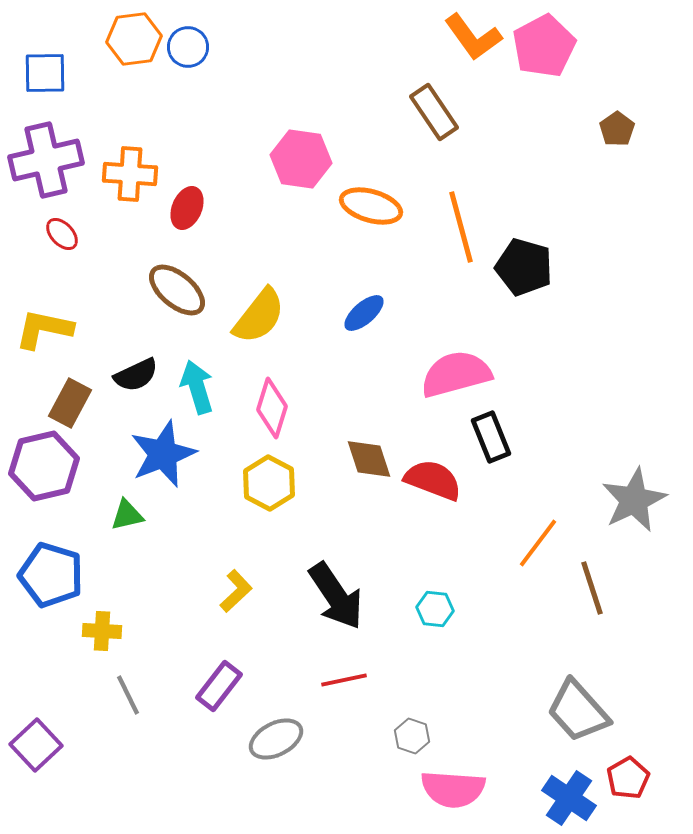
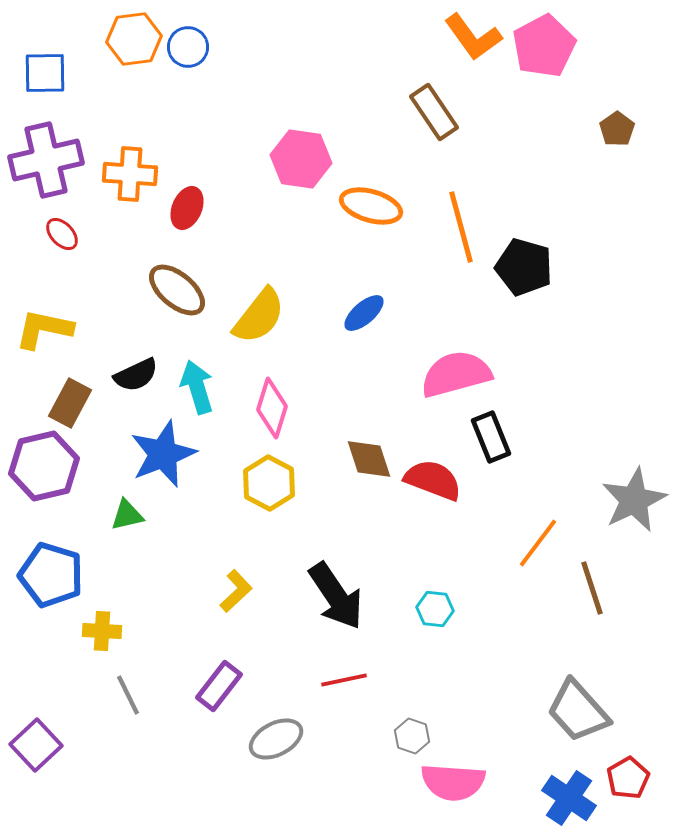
pink semicircle at (453, 789): moved 7 px up
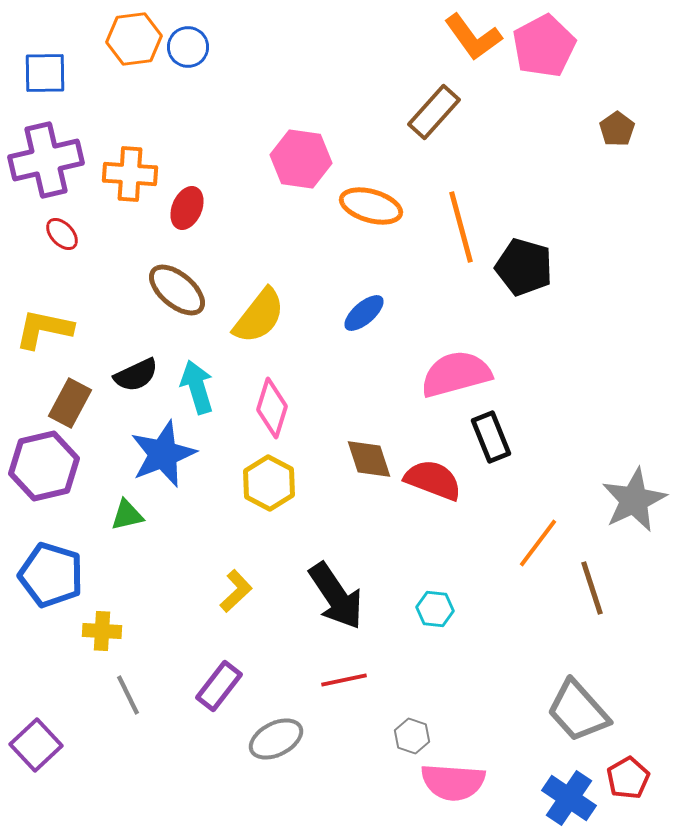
brown rectangle at (434, 112): rotated 76 degrees clockwise
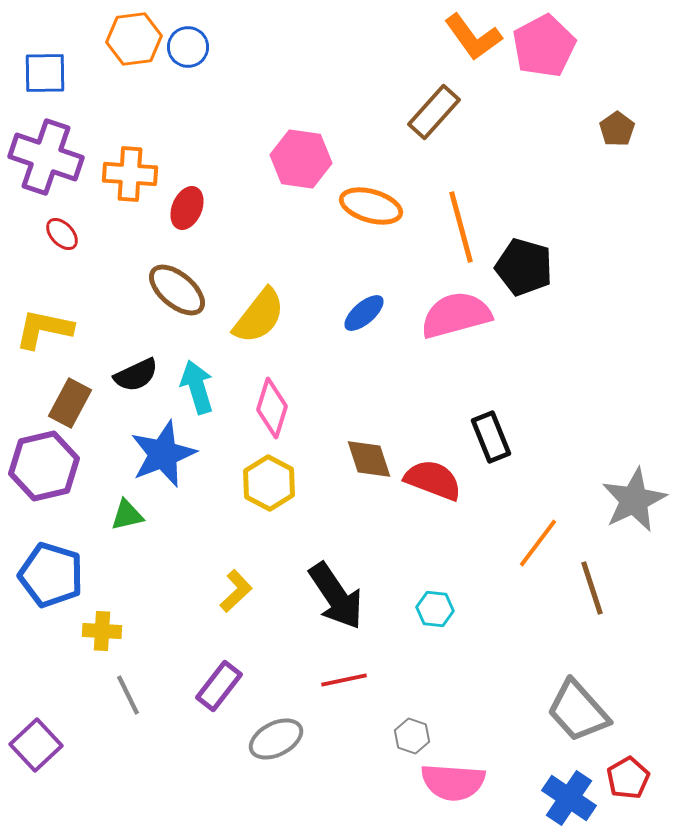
purple cross at (46, 160): moved 3 px up; rotated 32 degrees clockwise
pink semicircle at (456, 374): moved 59 px up
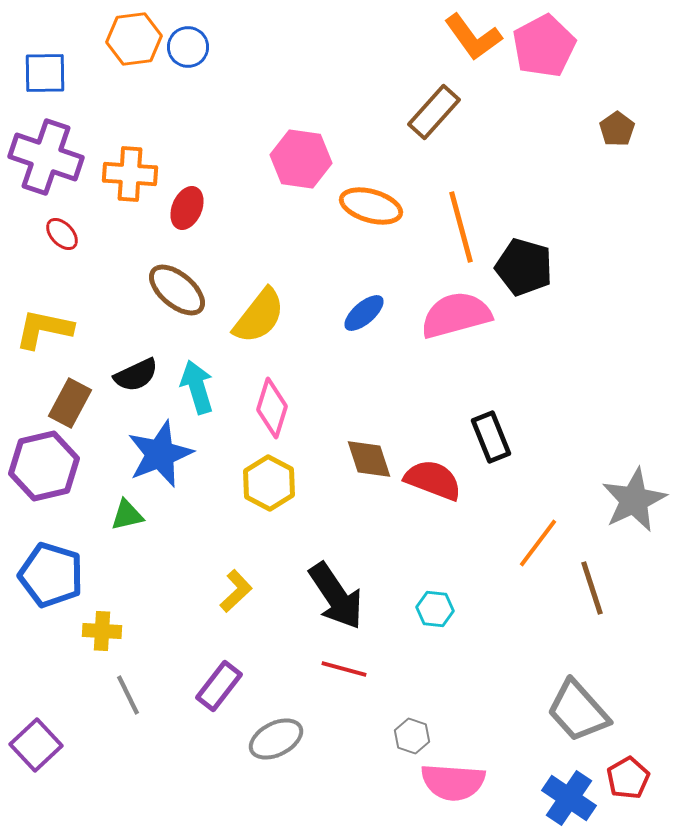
blue star at (163, 454): moved 3 px left
red line at (344, 680): moved 11 px up; rotated 27 degrees clockwise
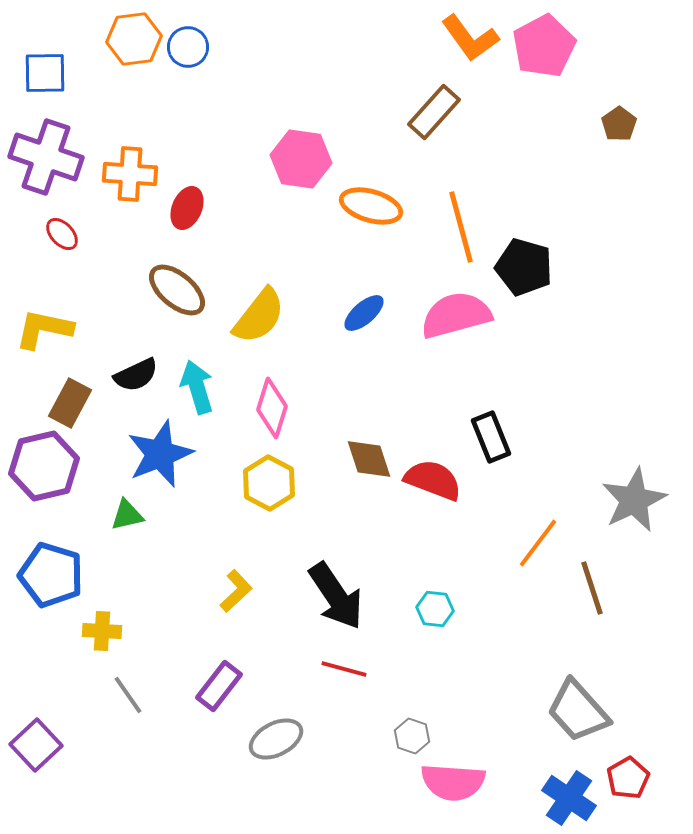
orange L-shape at (473, 37): moved 3 px left, 1 px down
brown pentagon at (617, 129): moved 2 px right, 5 px up
gray line at (128, 695): rotated 9 degrees counterclockwise
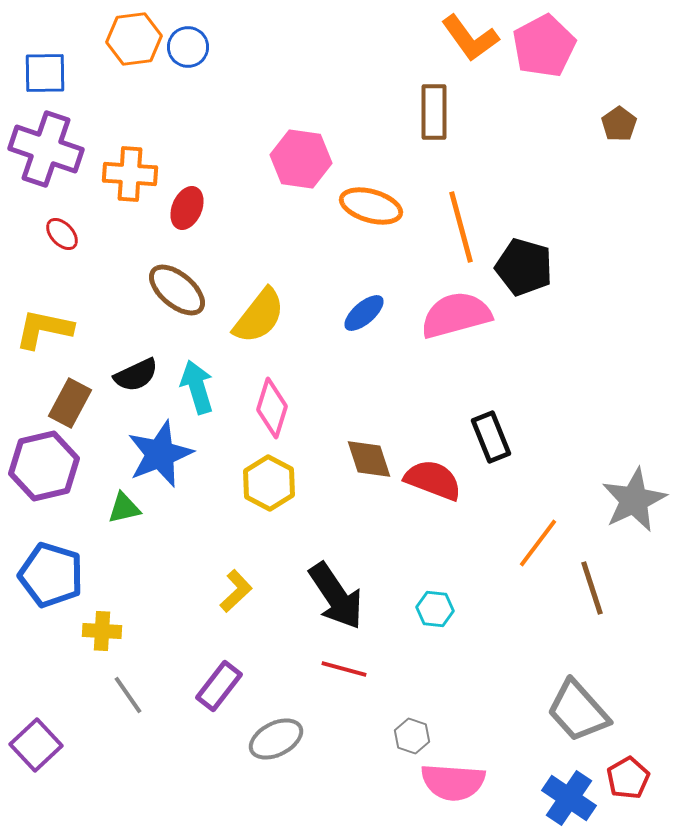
brown rectangle at (434, 112): rotated 42 degrees counterclockwise
purple cross at (46, 157): moved 8 px up
green triangle at (127, 515): moved 3 px left, 7 px up
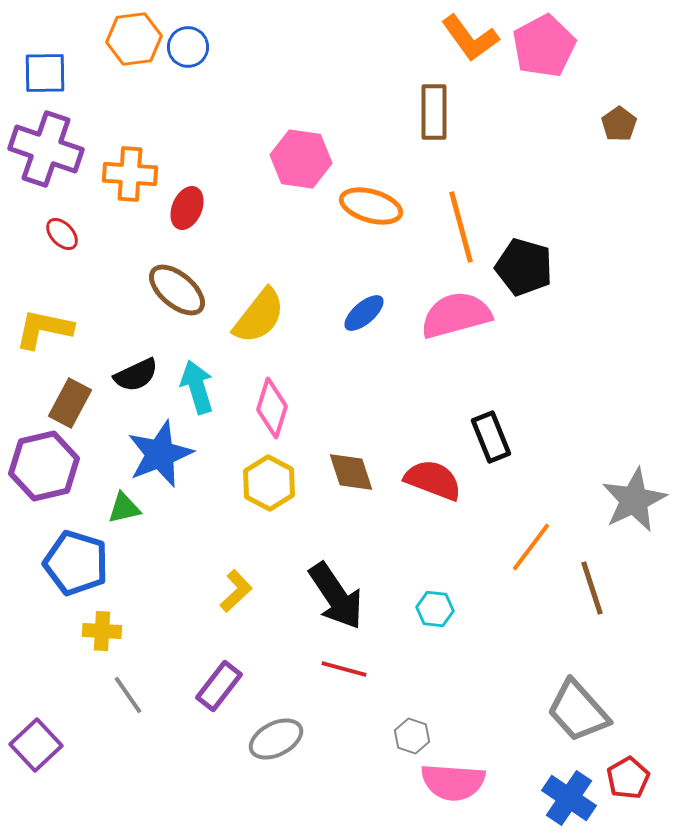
brown diamond at (369, 459): moved 18 px left, 13 px down
orange line at (538, 543): moved 7 px left, 4 px down
blue pentagon at (51, 575): moved 25 px right, 12 px up
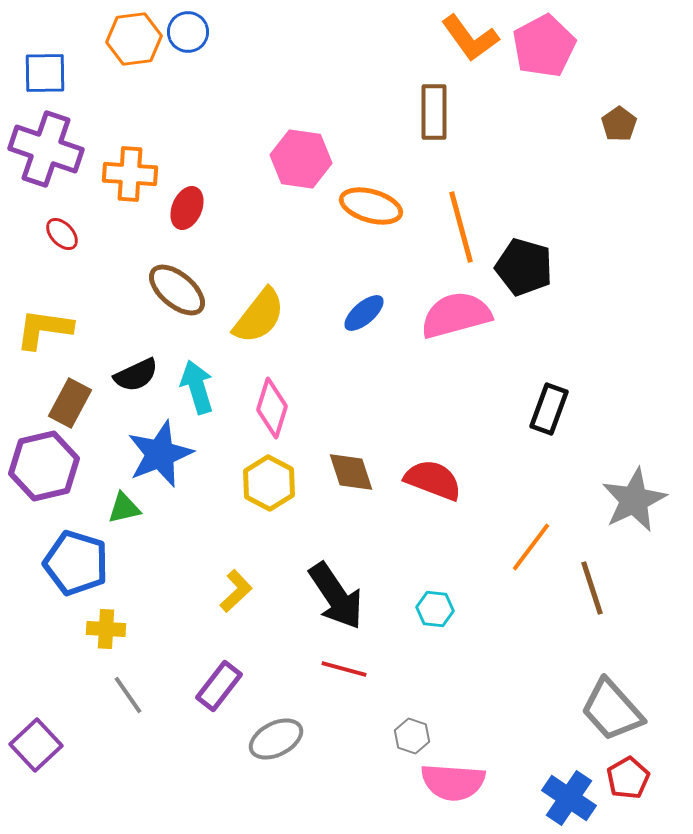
blue circle at (188, 47): moved 15 px up
yellow L-shape at (44, 329): rotated 4 degrees counterclockwise
black rectangle at (491, 437): moved 58 px right, 28 px up; rotated 42 degrees clockwise
yellow cross at (102, 631): moved 4 px right, 2 px up
gray trapezoid at (578, 711): moved 34 px right, 1 px up
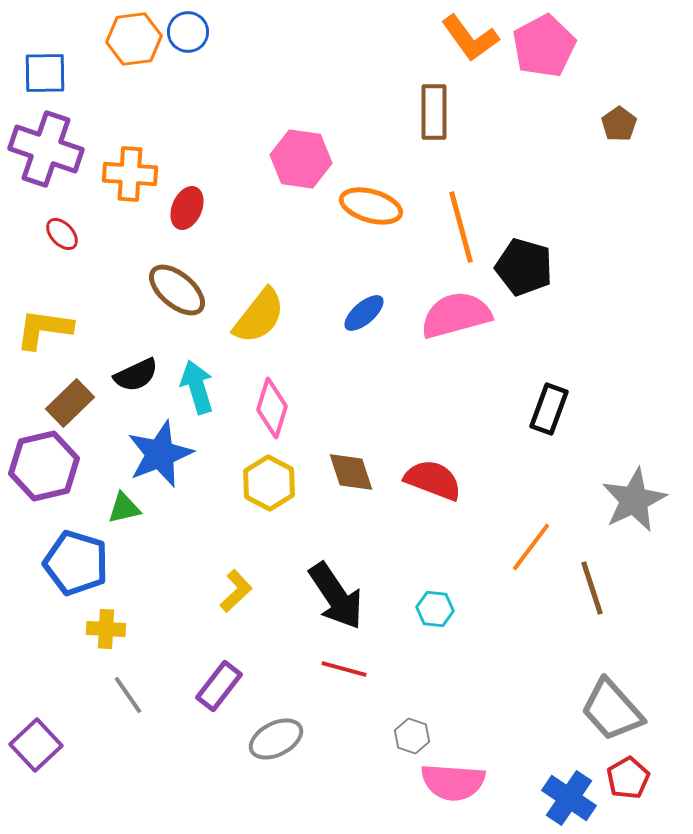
brown rectangle at (70, 403): rotated 18 degrees clockwise
